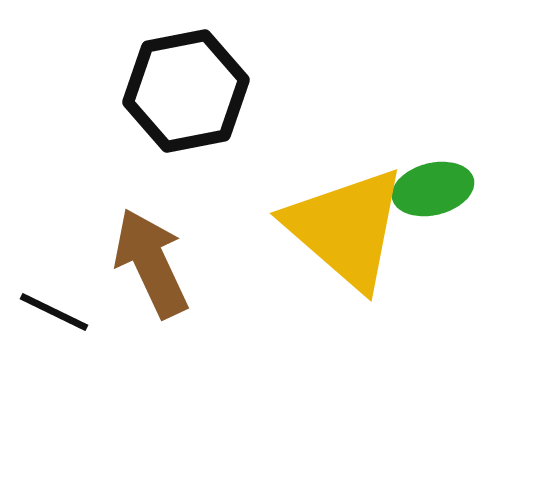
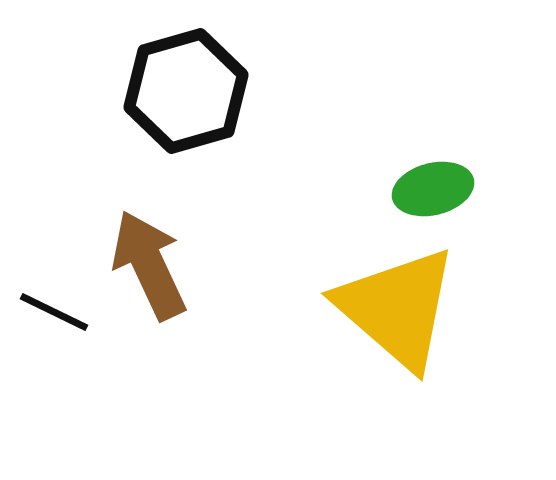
black hexagon: rotated 5 degrees counterclockwise
yellow triangle: moved 51 px right, 80 px down
brown arrow: moved 2 px left, 2 px down
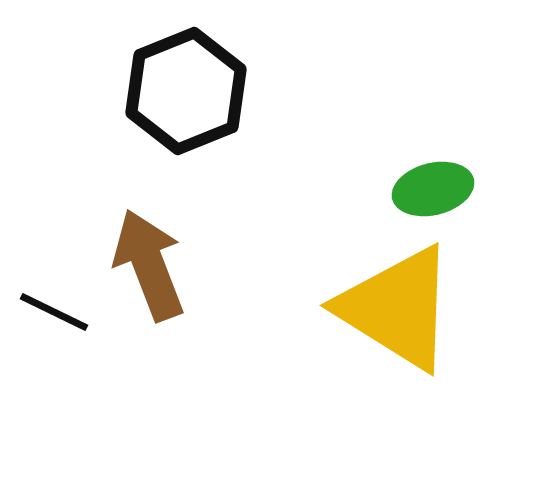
black hexagon: rotated 6 degrees counterclockwise
brown arrow: rotated 4 degrees clockwise
yellow triangle: rotated 9 degrees counterclockwise
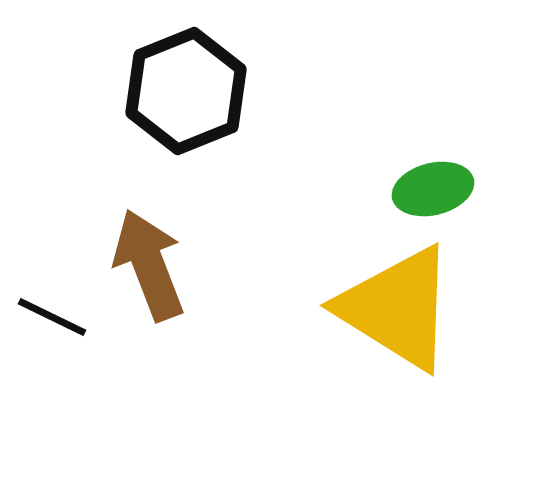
black line: moved 2 px left, 5 px down
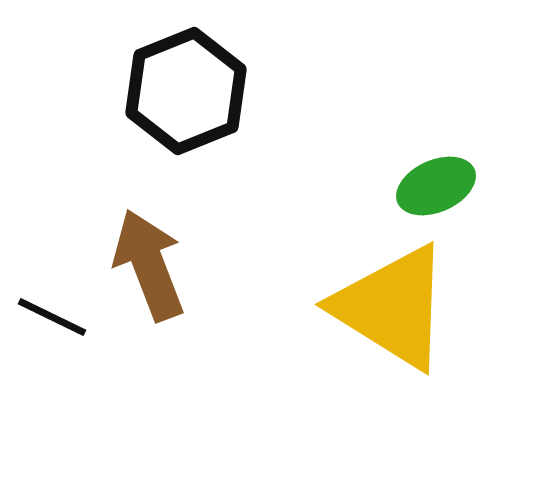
green ellipse: moved 3 px right, 3 px up; rotated 10 degrees counterclockwise
yellow triangle: moved 5 px left, 1 px up
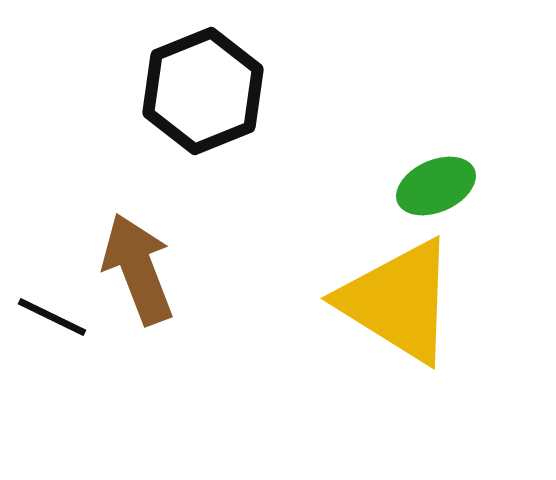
black hexagon: moved 17 px right
brown arrow: moved 11 px left, 4 px down
yellow triangle: moved 6 px right, 6 px up
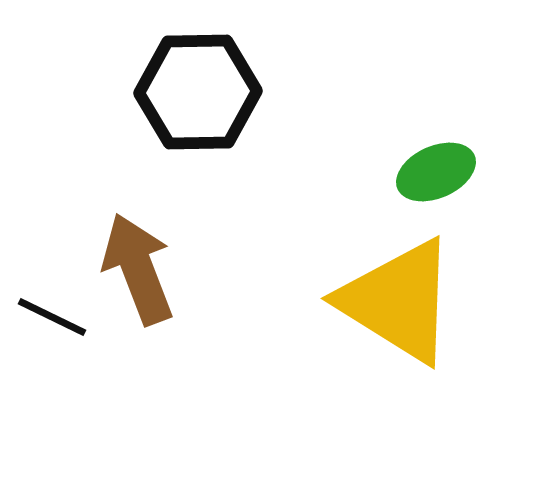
black hexagon: moved 5 px left, 1 px down; rotated 21 degrees clockwise
green ellipse: moved 14 px up
